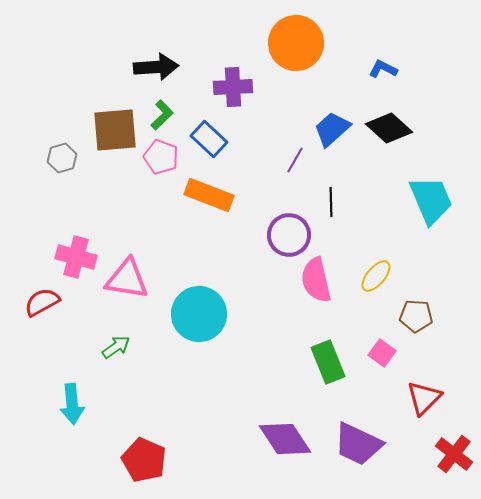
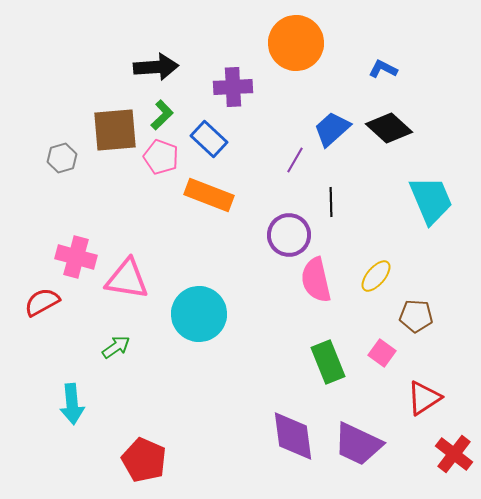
red triangle: rotated 12 degrees clockwise
purple diamond: moved 8 px right, 3 px up; rotated 26 degrees clockwise
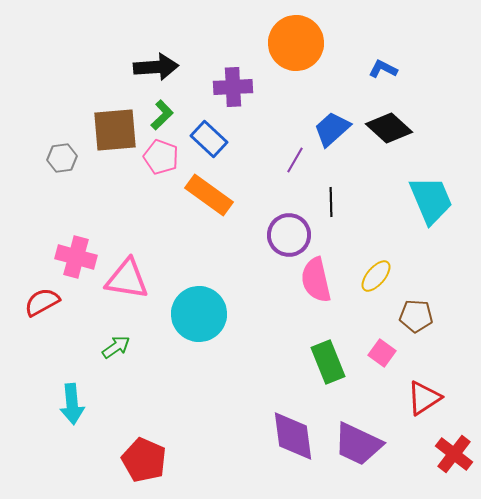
gray hexagon: rotated 8 degrees clockwise
orange rectangle: rotated 15 degrees clockwise
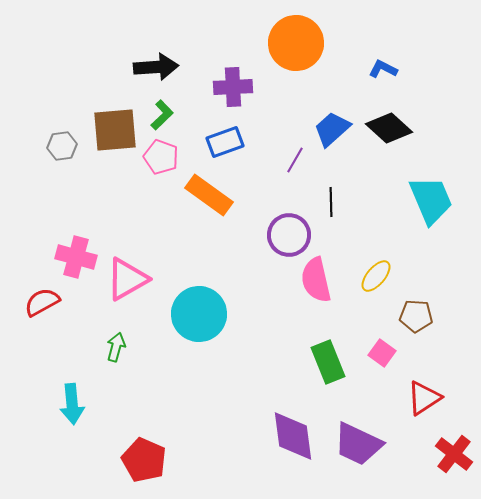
blue rectangle: moved 16 px right, 3 px down; rotated 63 degrees counterclockwise
gray hexagon: moved 12 px up
pink triangle: rotated 39 degrees counterclockwise
green arrow: rotated 40 degrees counterclockwise
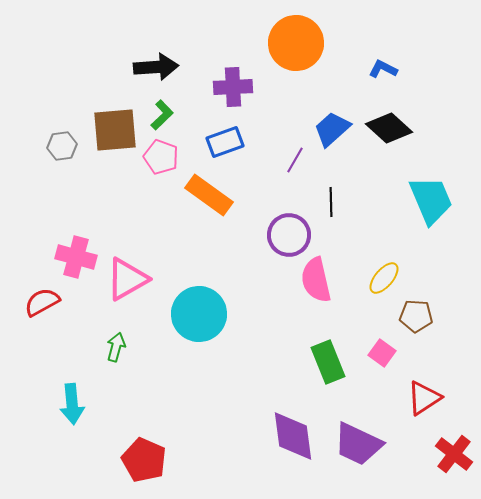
yellow ellipse: moved 8 px right, 2 px down
